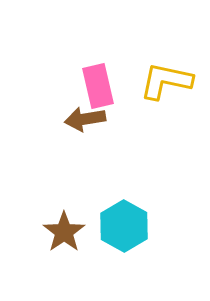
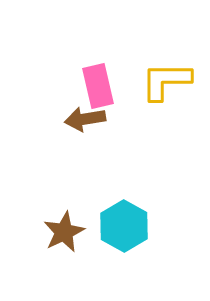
yellow L-shape: rotated 12 degrees counterclockwise
brown star: rotated 9 degrees clockwise
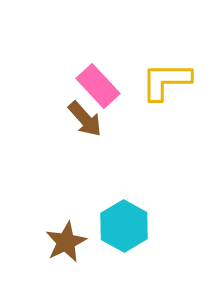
pink rectangle: rotated 30 degrees counterclockwise
brown arrow: rotated 123 degrees counterclockwise
brown star: moved 2 px right, 10 px down
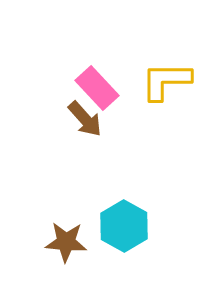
pink rectangle: moved 1 px left, 2 px down
brown star: rotated 30 degrees clockwise
